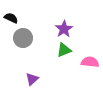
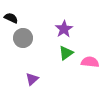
green triangle: moved 2 px right, 3 px down; rotated 14 degrees counterclockwise
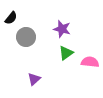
black semicircle: rotated 104 degrees clockwise
purple star: moved 2 px left; rotated 24 degrees counterclockwise
gray circle: moved 3 px right, 1 px up
purple triangle: moved 2 px right
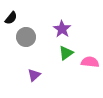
purple star: rotated 18 degrees clockwise
purple triangle: moved 4 px up
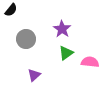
black semicircle: moved 8 px up
gray circle: moved 2 px down
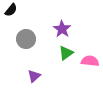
pink semicircle: moved 1 px up
purple triangle: moved 1 px down
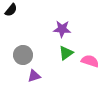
purple star: rotated 30 degrees counterclockwise
gray circle: moved 3 px left, 16 px down
pink semicircle: rotated 12 degrees clockwise
purple triangle: rotated 24 degrees clockwise
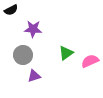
black semicircle: rotated 24 degrees clockwise
purple star: moved 29 px left
pink semicircle: rotated 42 degrees counterclockwise
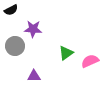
gray circle: moved 8 px left, 9 px up
purple triangle: rotated 16 degrees clockwise
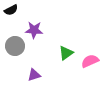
purple star: moved 1 px right, 1 px down
purple triangle: moved 1 px up; rotated 16 degrees counterclockwise
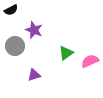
purple star: rotated 18 degrees clockwise
